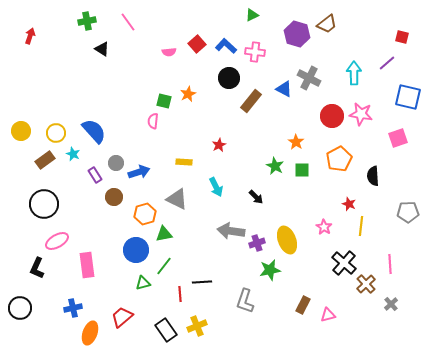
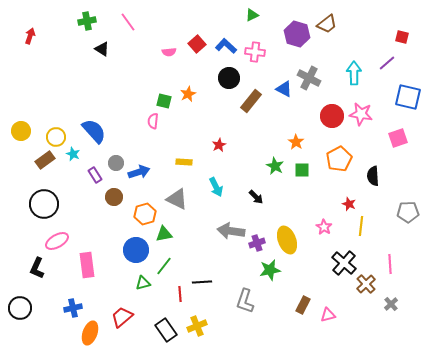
yellow circle at (56, 133): moved 4 px down
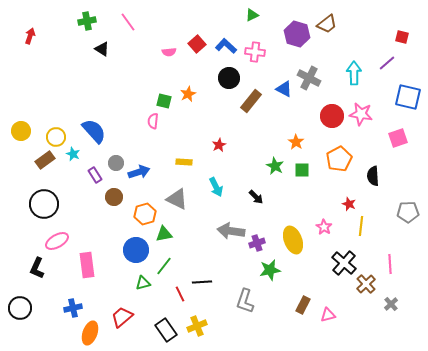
yellow ellipse at (287, 240): moved 6 px right
red line at (180, 294): rotated 21 degrees counterclockwise
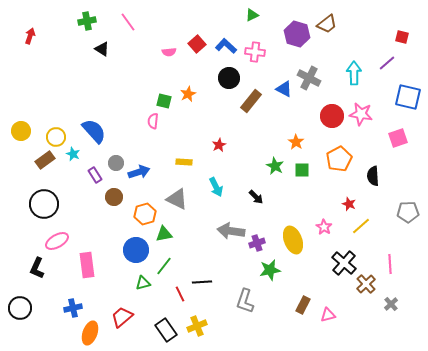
yellow line at (361, 226): rotated 42 degrees clockwise
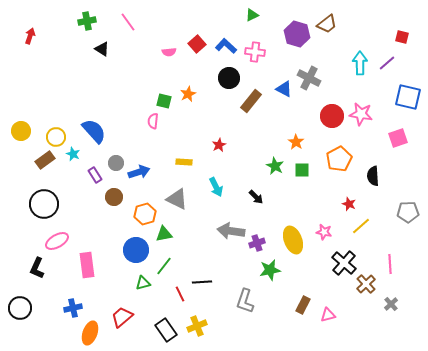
cyan arrow at (354, 73): moved 6 px right, 10 px up
pink star at (324, 227): moved 5 px down; rotated 21 degrees counterclockwise
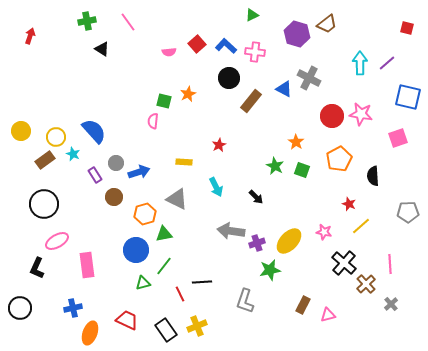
red square at (402, 37): moved 5 px right, 9 px up
green square at (302, 170): rotated 21 degrees clockwise
yellow ellipse at (293, 240): moved 4 px left, 1 px down; rotated 64 degrees clockwise
red trapezoid at (122, 317): moved 5 px right, 3 px down; rotated 65 degrees clockwise
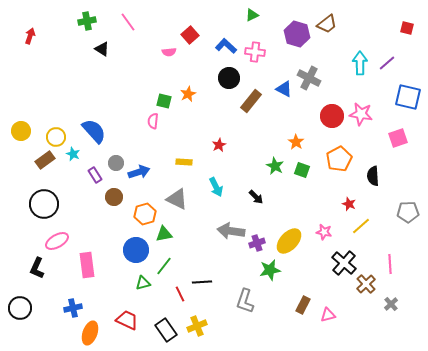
red square at (197, 44): moved 7 px left, 9 px up
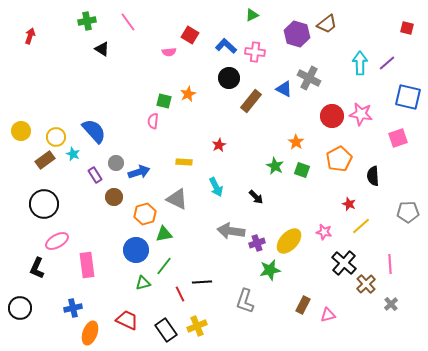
red square at (190, 35): rotated 18 degrees counterclockwise
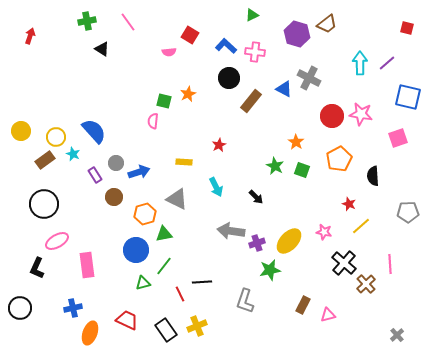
gray cross at (391, 304): moved 6 px right, 31 px down
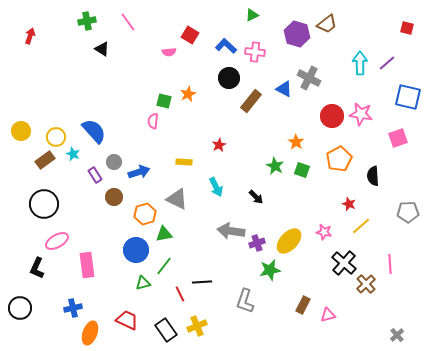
gray circle at (116, 163): moved 2 px left, 1 px up
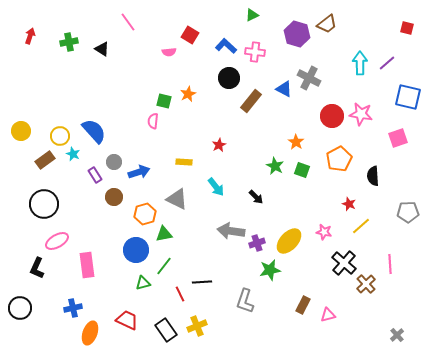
green cross at (87, 21): moved 18 px left, 21 px down
yellow circle at (56, 137): moved 4 px right, 1 px up
cyan arrow at (216, 187): rotated 12 degrees counterclockwise
